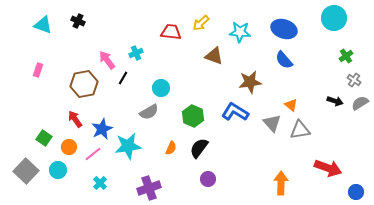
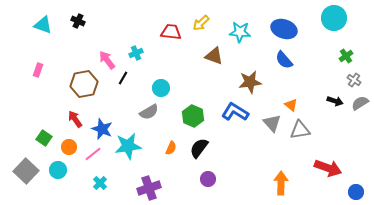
blue star at (102, 129): rotated 25 degrees counterclockwise
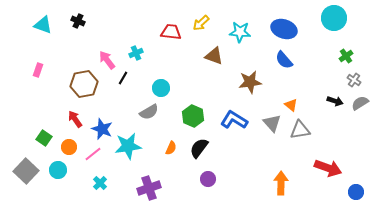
blue L-shape at (235, 112): moved 1 px left, 8 px down
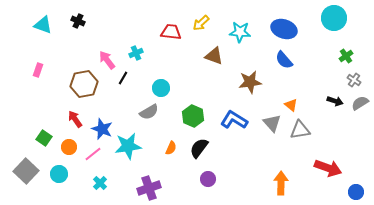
cyan circle at (58, 170): moved 1 px right, 4 px down
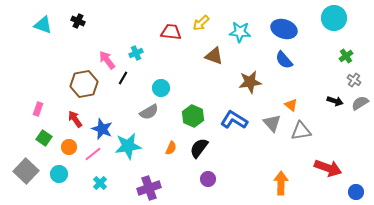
pink rectangle at (38, 70): moved 39 px down
gray triangle at (300, 130): moved 1 px right, 1 px down
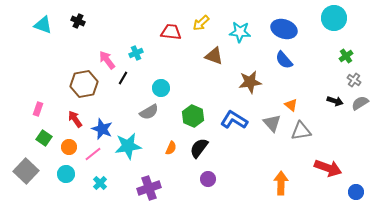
cyan circle at (59, 174): moved 7 px right
